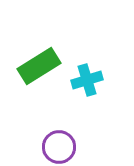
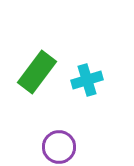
green rectangle: moved 2 px left, 6 px down; rotated 21 degrees counterclockwise
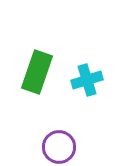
green rectangle: rotated 18 degrees counterclockwise
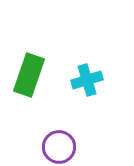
green rectangle: moved 8 px left, 3 px down
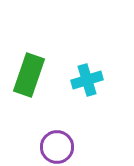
purple circle: moved 2 px left
